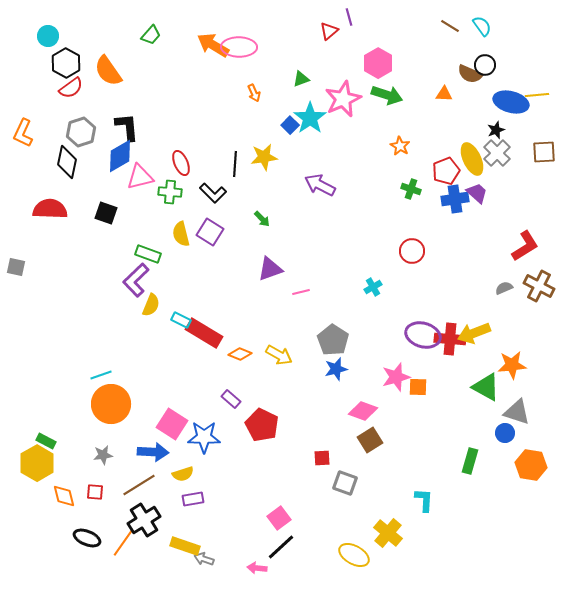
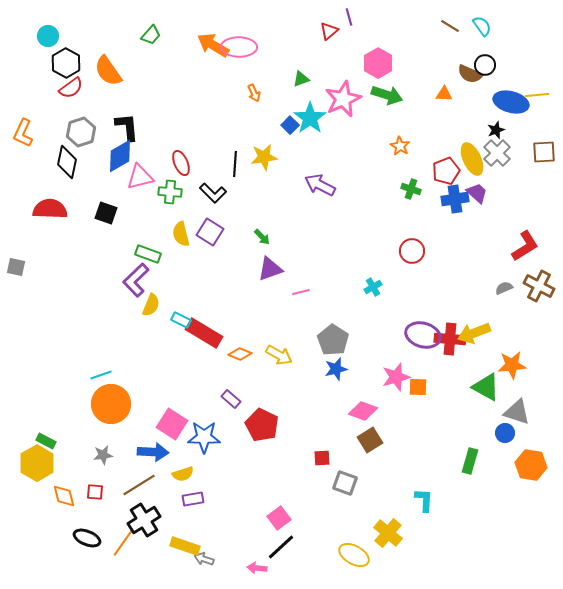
green arrow at (262, 219): moved 18 px down
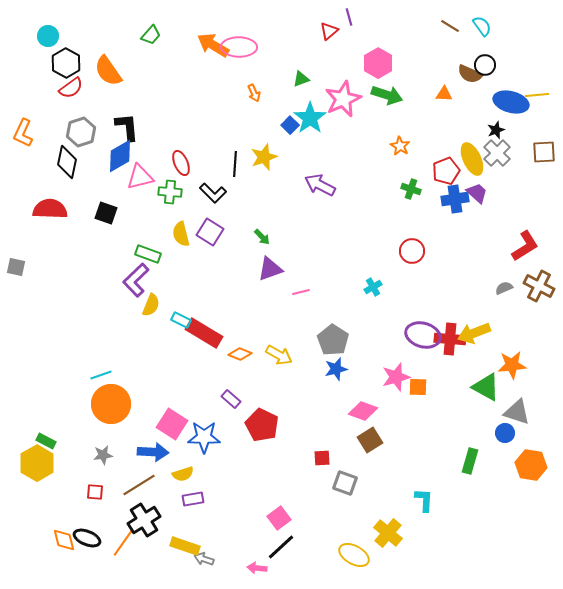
yellow star at (264, 157): rotated 12 degrees counterclockwise
orange diamond at (64, 496): moved 44 px down
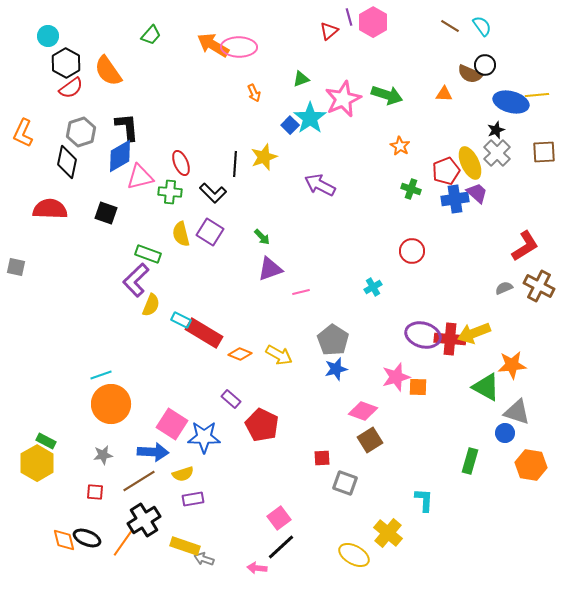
pink hexagon at (378, 63): moved 5 px left, 41 px up
yellow ellipse at (472, 159): moved 2 px left, 4 px down
brown line at (139, 485): moved 4 px up
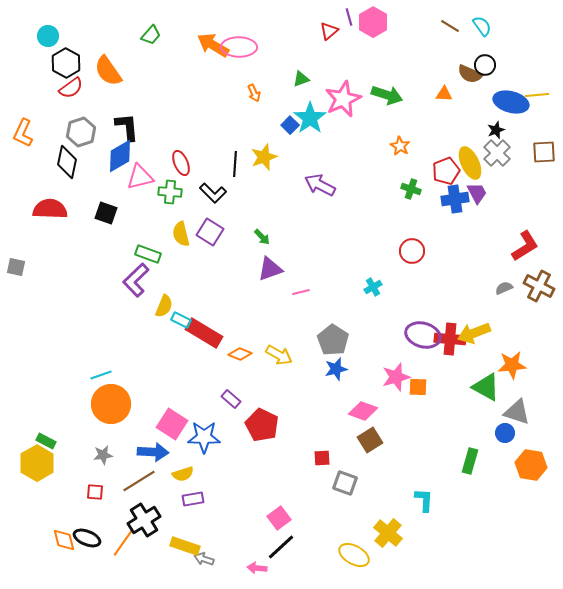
purple trapezoid at (477, 193): rotated 20 degrees clockwise
yellow semicircle at (151, 305): moved 13 px right, 1 px down
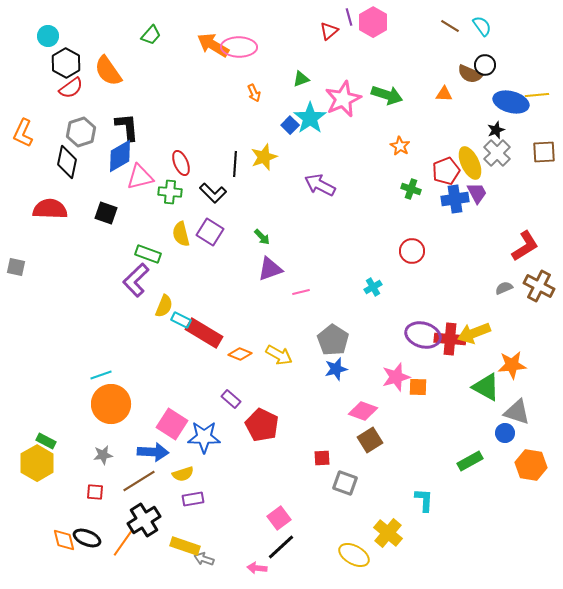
green rectangle at (470, 461): rotated 45 degrees clockwise
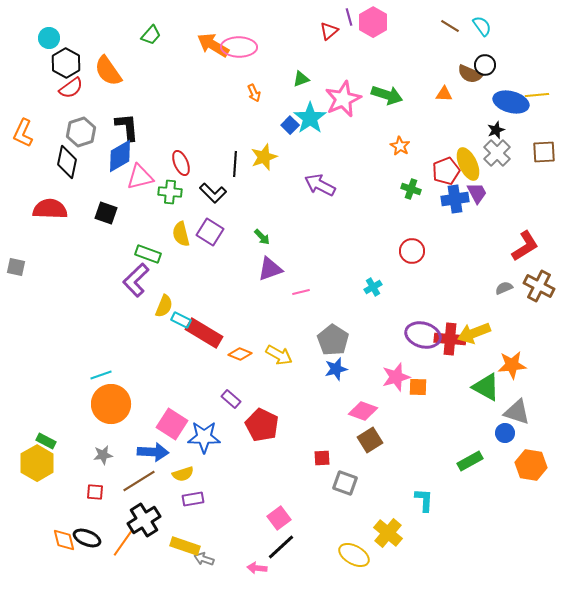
cyan circle at (48, 36): moved 1 px right, 2 px down
yellow ellipse at (470, 163): moved 2 px left, 1 px down
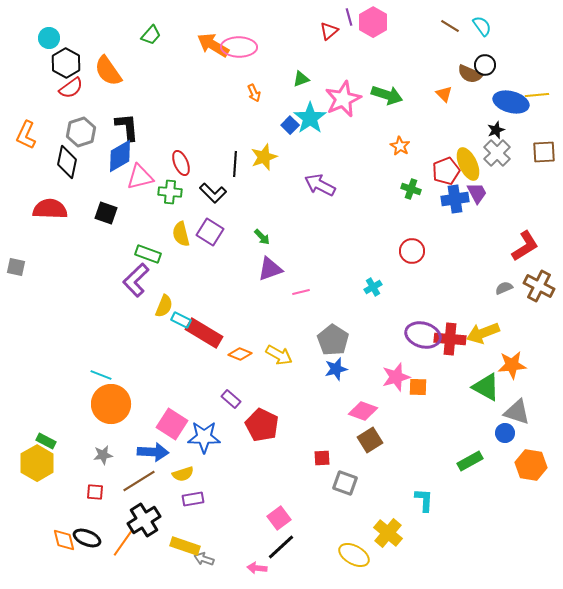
orange triangle at (444, 94): rotated 42 degrees clockwise
orange L-shape at (23, 133): moved 3 px right, 2 px down
yellow arrow at (474, 333): moved 9 px right
cyan line at (101, 375): rotated 40 degrees clockwise
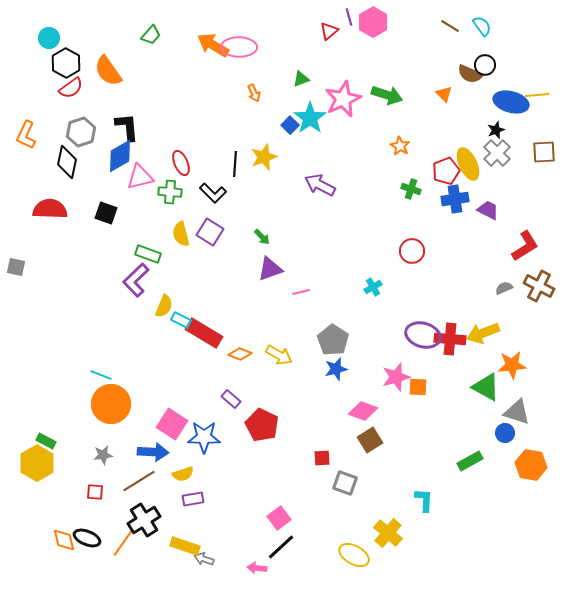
purple trapezoid at (477, 193): moved 11 px right, 17 px down; rotated 35 degrees counterclockwise
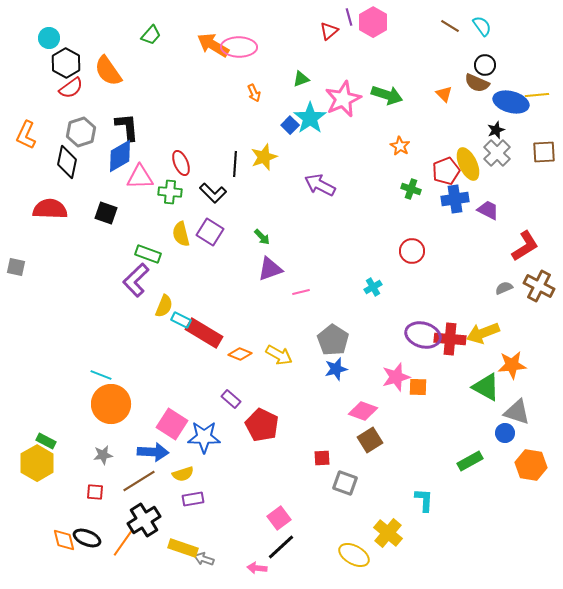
brown semicircle at (470, 74): moved 7 px right, 9 px down
pink triangle at (140, 177): rotated 12 degrees clockwise
yellow rectangle at (185, 546): moved 2 px left, 2 px down
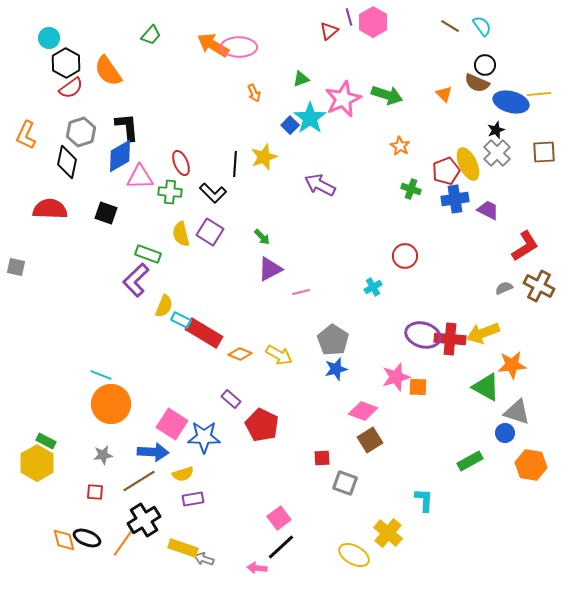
yellow line at (537, 95): moved 2 px right, 1 px up
red circle at (412, 251): moved 7 px left, 5 px down
purple triangle at (270, 269): rotated 8 degrees counterclockwise
